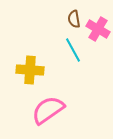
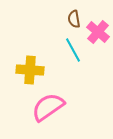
pink cross: moved 3 px down; rotated 10 degrees clockwise
pink semicircle: moved 3 px up
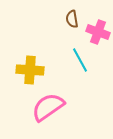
brown semicircle: moved 2 px left
pink cross: rotated 20 degrees counterclockwise
cyan line: moved 7 px right, 10 px down
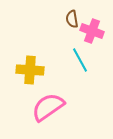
pink cross: moved 6 px left, 1 px up
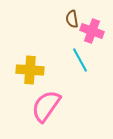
pink semicircle: moved 2 px left, 1 px up; rotated 20 degrees counterclockwise
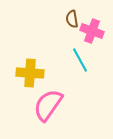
yellow cross: moved 3 px down
pink semicircle: moved 2 px right, 1 px up
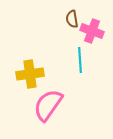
cyan line: rotated 25 degrees clockwise
yellow cross: moved 1 px down; rotated 12 degrees counterclockwise
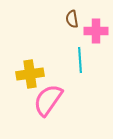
pink cross: moved 4 px right; rotated 20 degrees counterclockwise
pink semicircle: moved 5 px up
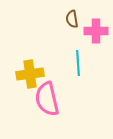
cyan line: moved 2 px left, 3 px down
pink semicircle: moved 1 px left, 1 px up; rotated 48 degrees counterclockwise
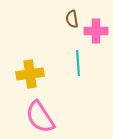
pink semicircle: moved 7 px left, 18 px down; rotated 20 degrees counterclockwise
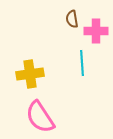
cyan line: moved 4 px right
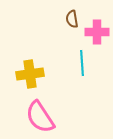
pink cross: moved 1 px right, 1 px down
